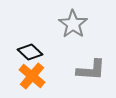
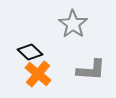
orange cross: moved 6 px right, 2 px up
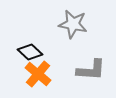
gray star: rotated 24 degrees counterclockwise
